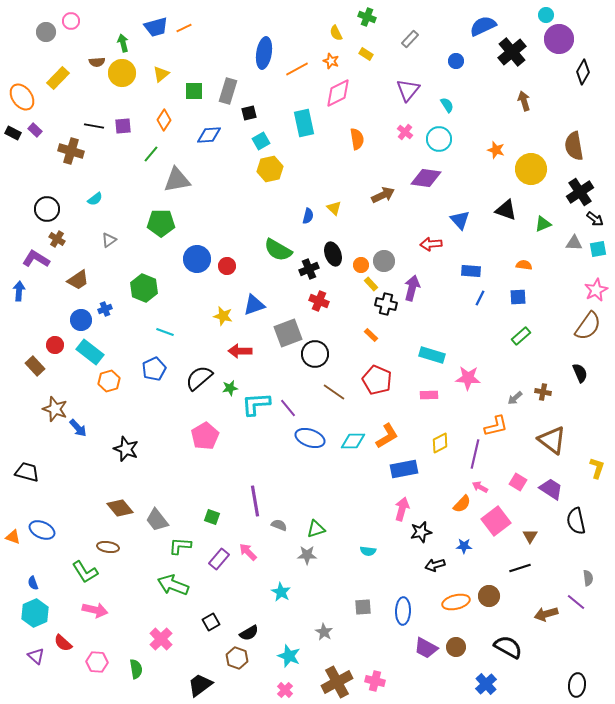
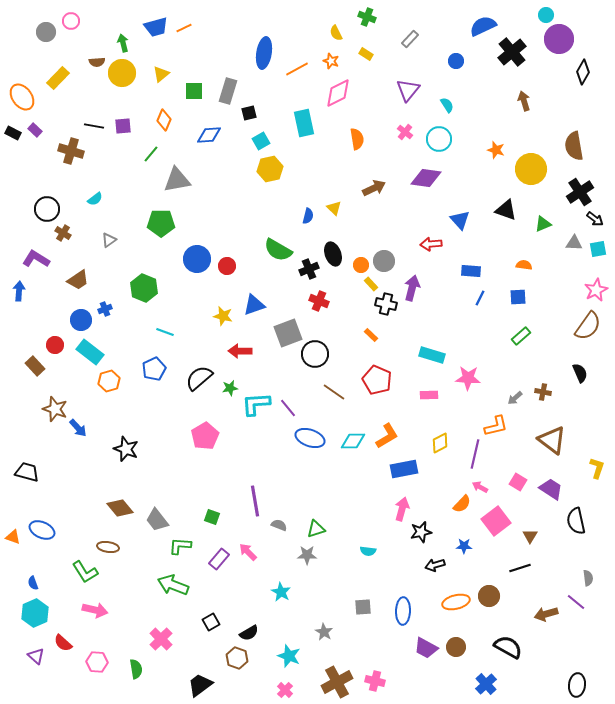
orange diamond at (164, 120): rotated 10 degrees counterclockwise
brown arrow at (383, 195): moved 9 px left, 7 px up
brown cross at (57, 239): moved 6 px right, 6 px up
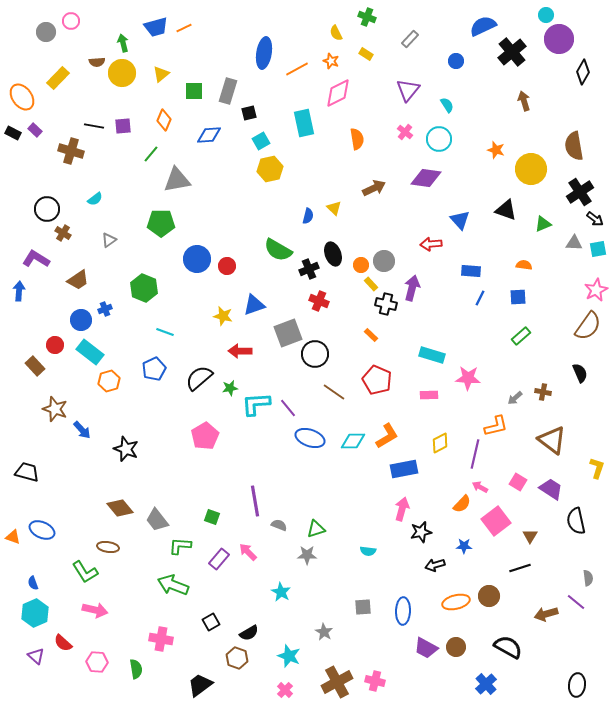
blue arrow at (78, 428): moved 4 px right, 2 px down
pink cross at (161, 639): rotated 35 degrees counterclockwise
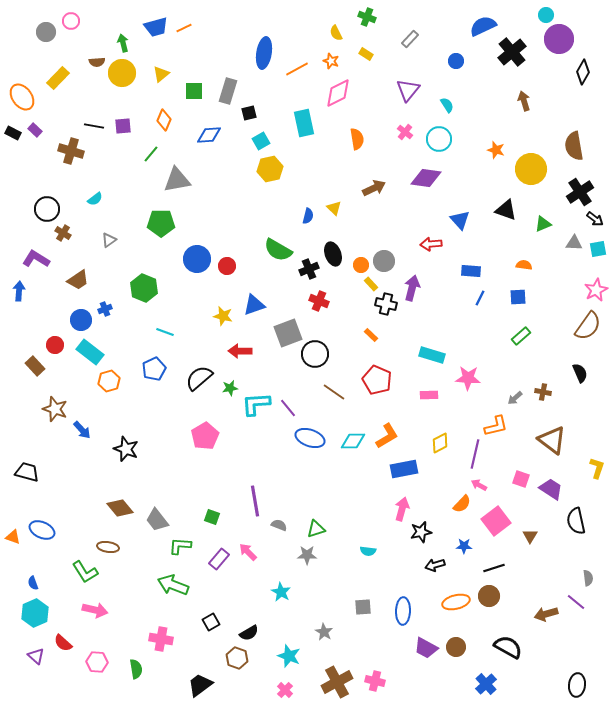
pink square at (518, 482): moved 3 px right, 3 px up; rotated 12 degrees counterclockwise
pink arrow at (480, 487): moved 1 px left, 2 px up
black line at (520, 568): moved 26 px left
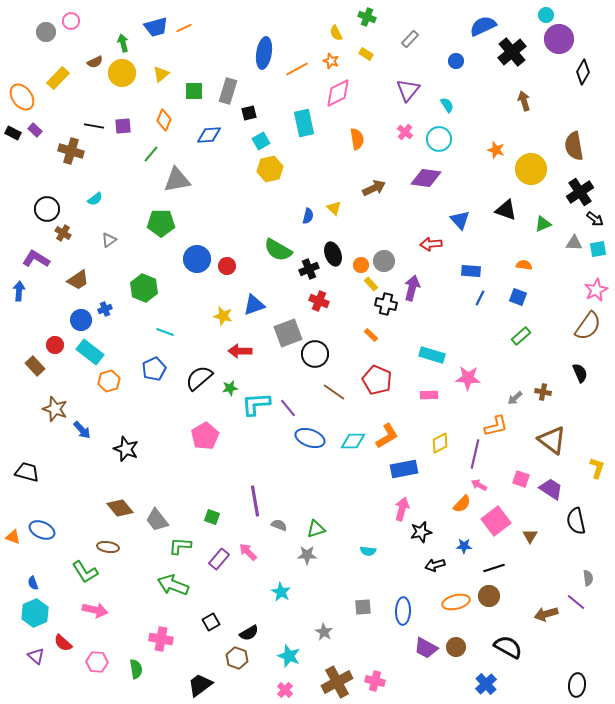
brown semicircle at (97, 62): moved 2 px left; rotated 21 degrees counterclockwise
blue square at (518, 297): rotated 24 degrees clockwise
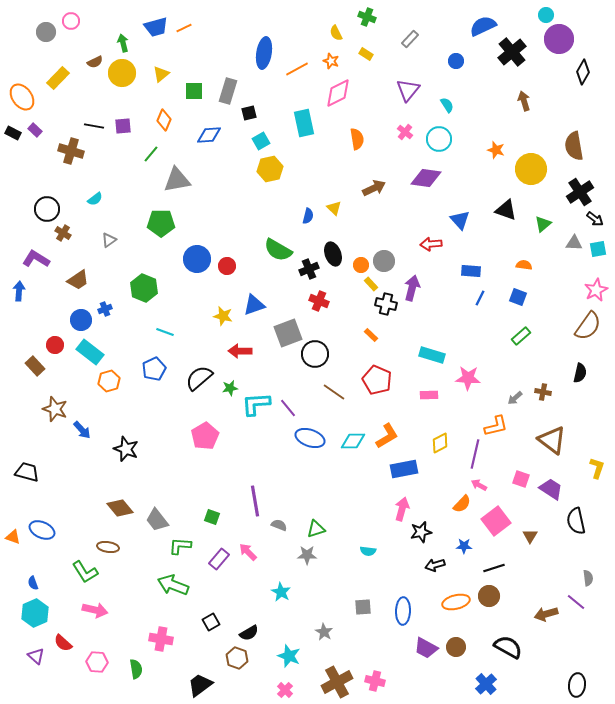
green triangle at (543, 224): rotated 18 degrees counterclockwise
black semicircle at (580, 373): rotated 36 degrees clockwise
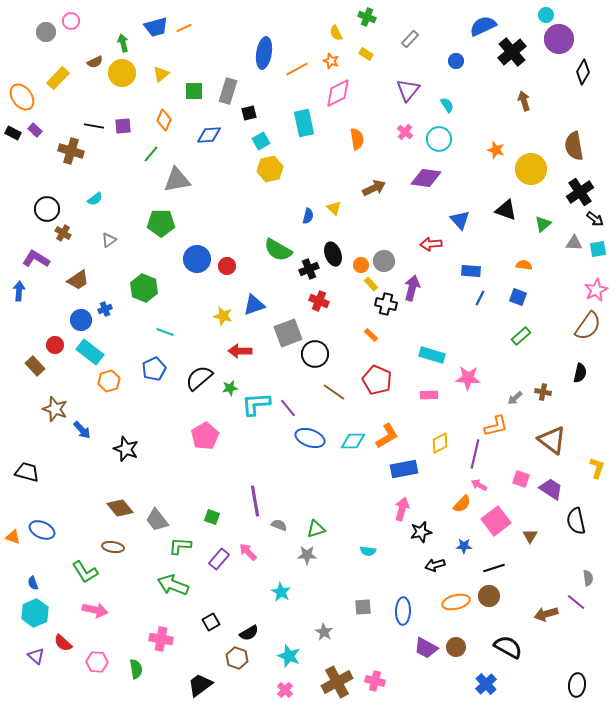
brown ellipse at (108, 547): moved 5 px right
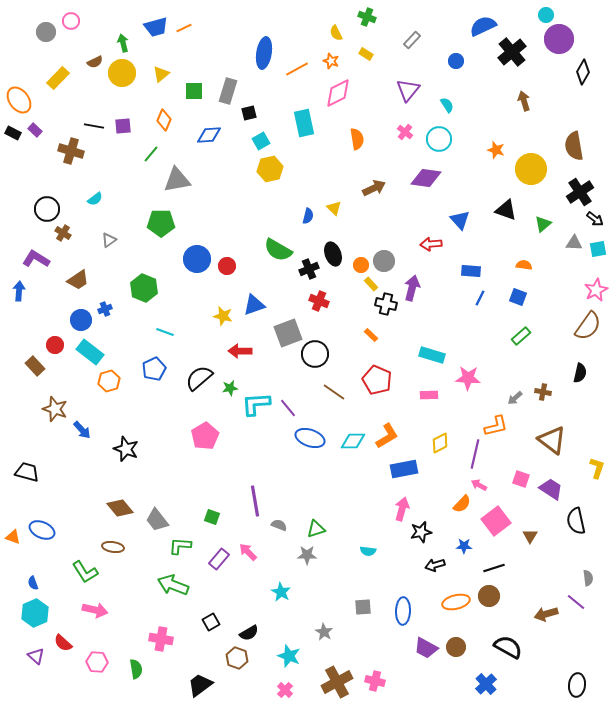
gray rectangle at (410, 39): moved 2 px right, 1 px down
orange ellipse at (22, 97): moved 3 px left, 3 px down
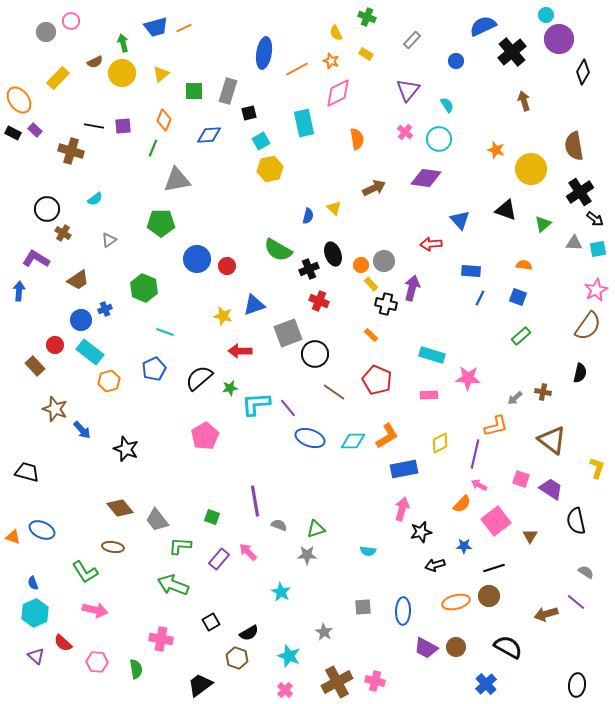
green line at (151, 154): moved 2 px right, 6 px up; rotated 18 degrees counterclockwise
gray semicircle at (588, 578): moved 2 px left, 6 px up; rotated 49 degrees counterclockwise
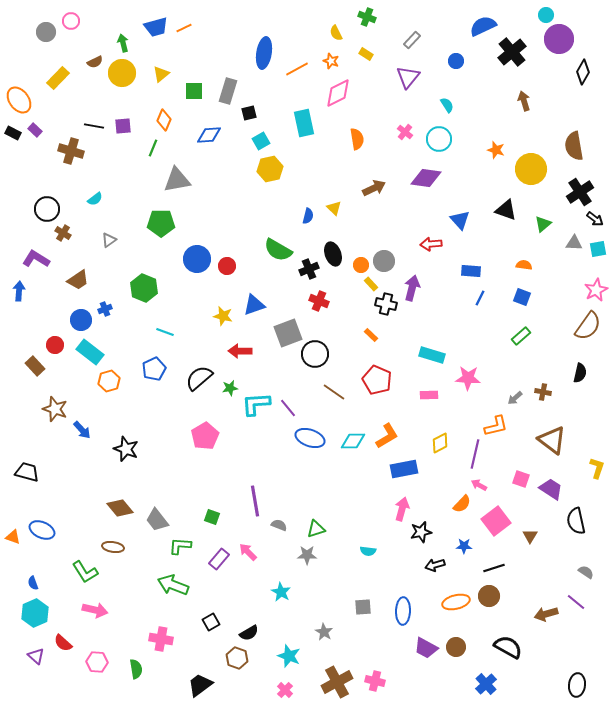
purple triangle at (408, 90): moved 13 px up
blue square at (518, 297): moved 4 px right
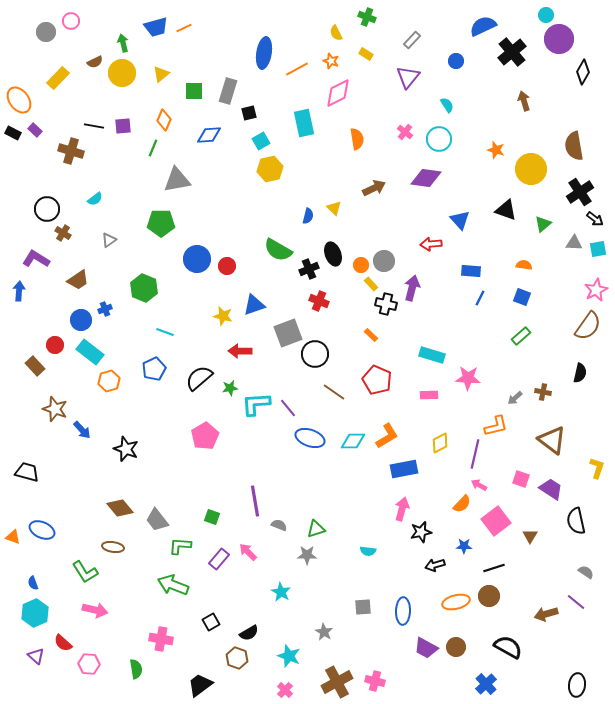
pink hexagon at (97, 662): moved 8 px left, 2 px down
